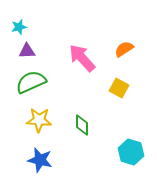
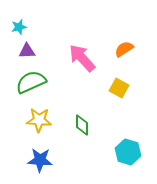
cyan hexagon: moved 3 px left
blue star: rotated 10 degrees counterclockwise
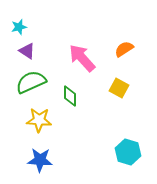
purple triangle: rotated 36 degrees clockwise
green diamond: moved 12 px left, 29 px up
